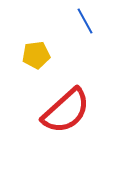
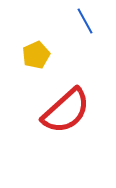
yellow pentagon: rotated 16 degrees counterclockwise
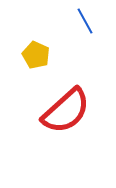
yellow pentagon: rotated 24 degrees counterclockwise
